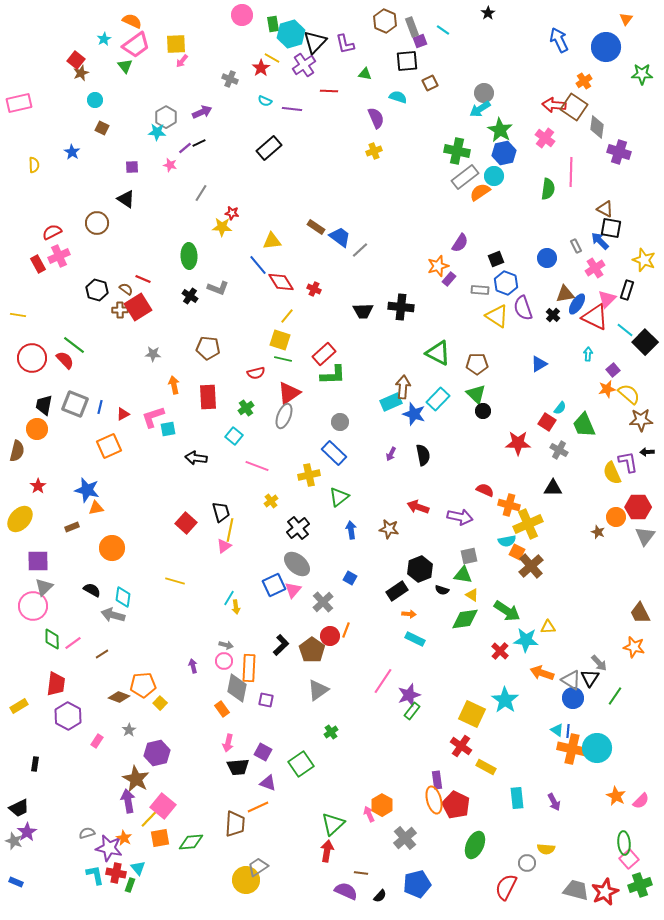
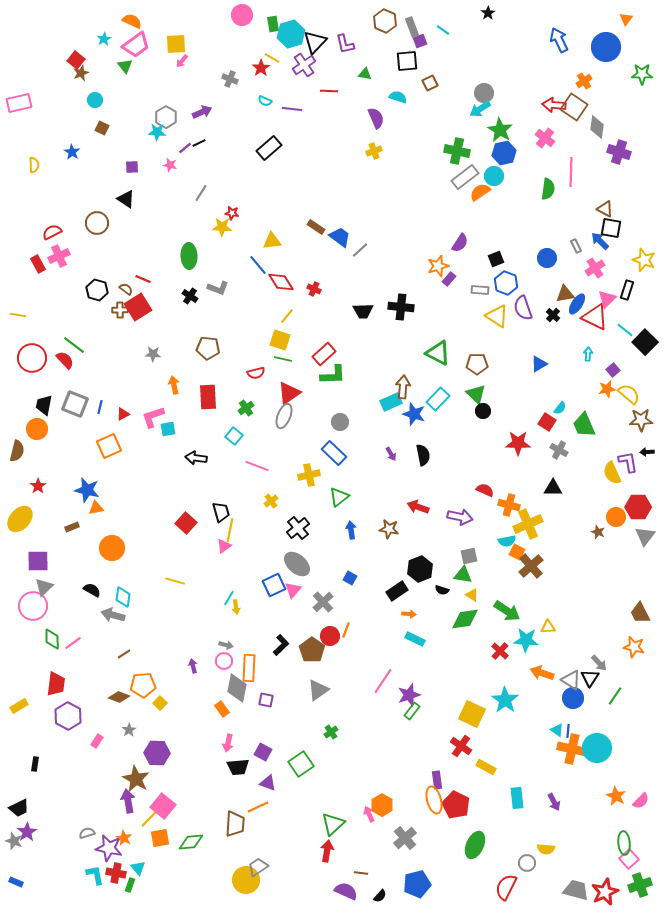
purple arrow at (391, 454): rotated 56 degrees counterclockwise
brown line at (102, 654): moved 22 px right
purple hexagon at (157, 753): rotated 15 degrees clockwise
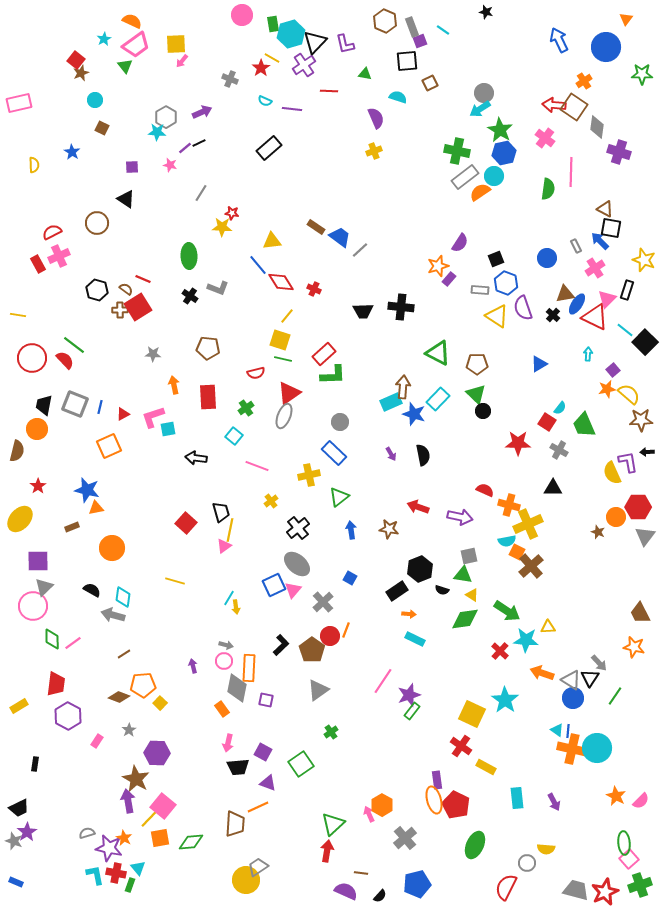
black star at (488, 13): moved 2 px left, 1 px up; rotated 24 degrees counterclockwise
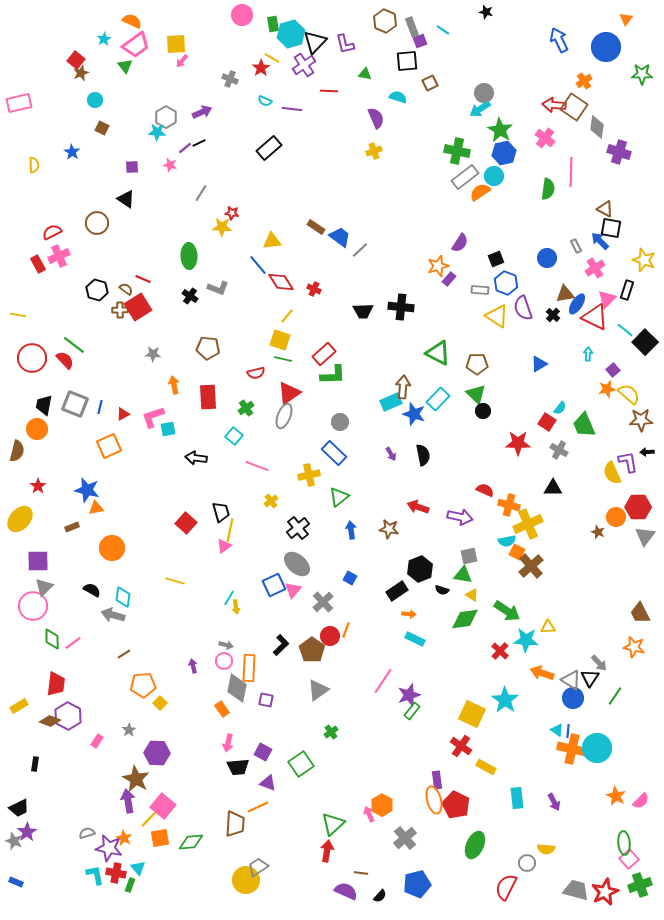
brown diamond at (119, 697): moved 69 px left, 24 px down
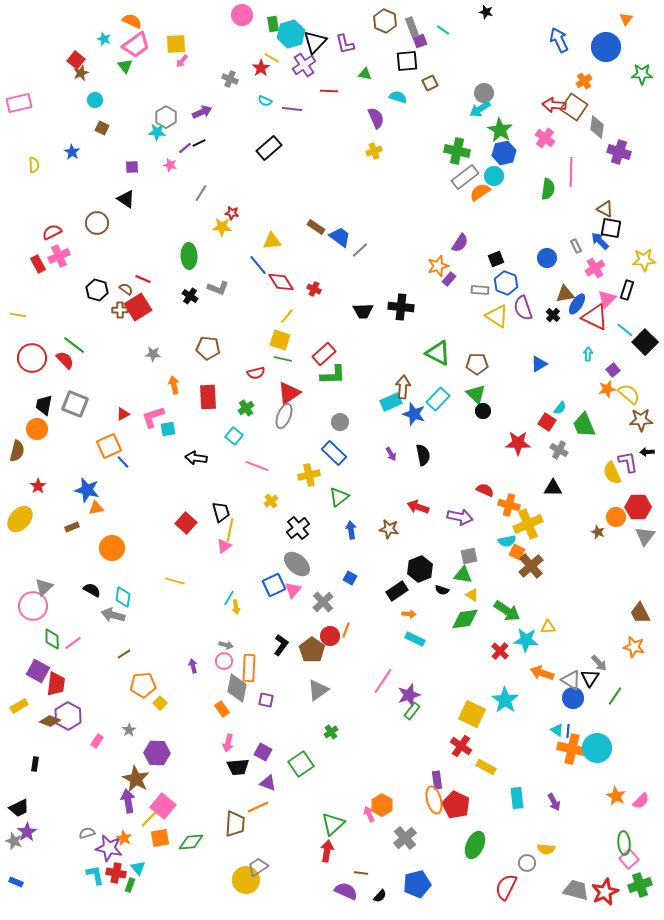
cyan star at (104, 39): rotated 24 degrees counterclockwise
yellow star at (644, 260): rotated 25 degrees counterclockwise
blue line at (100, 407): moved 23 px right, 55 px down; rotated 56 degrees counterclockwise
purple square at (38, 561): moved 110 px down; rotated 30 degrees clockwise
black L-shape at (281, 645): rotated 10 degrees counterclockwise
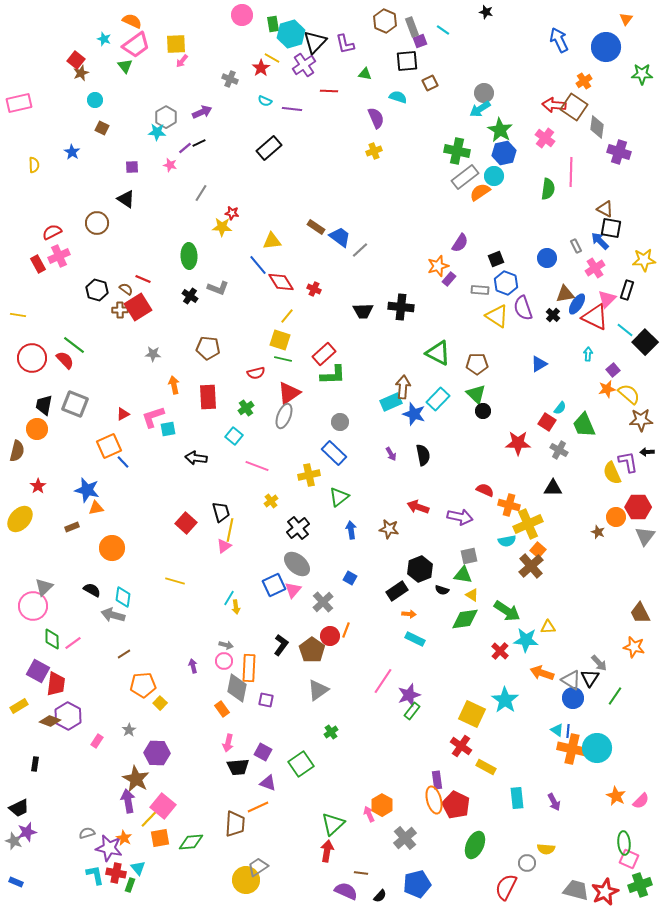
orange square at (517, 552): moved 21 px right, 2 px up; rotated 14 degrees clockwise
purple star at (27, 832): rotated 18 degrees clockwise
pink square at (629, 859): rotated 24 degrees counterclockwise
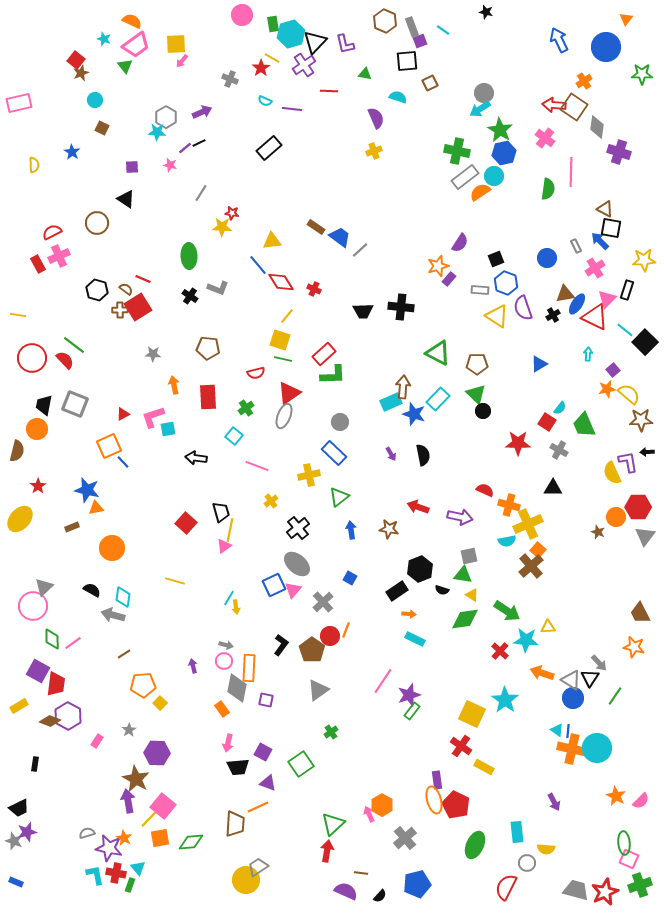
black cross at (553, 315): rotated 16 degrees clockwise
yellow rectangle at (486, 767): moved 2 px left
cyan rectangle at (517, 798): moved 34 px down
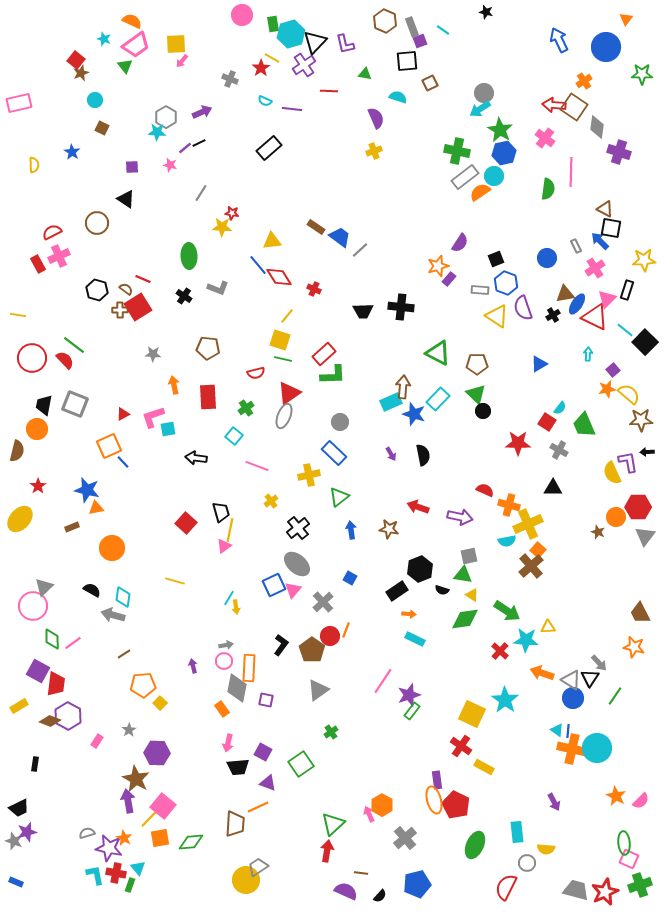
red diamond at (281, 282): moved 2 px left, 5 px up
black cross at (190, 296): moved 6 px left
gray arrow at (226, 645): rotated 24 degrees counterclockwise
